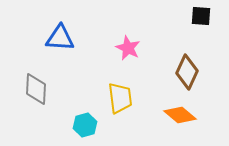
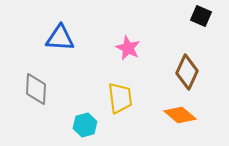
black square: rotated 20 degrees clockwise
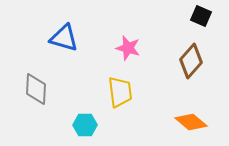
blue triangle: moved 4 px right; rotated 12 degrees clockwise
pink star: rotated 10 degrees counterclockwise
brown diamond: moved 4 px right, 11 px up; rotated 16 degrees clockwise
yellow trapezoid: moved 6 px up
orange diamond: moved 11 px right, 7 px down
cyan hexagon: rotated 15 degrees clockwise
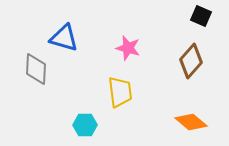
gray diamond: moved 20 px up
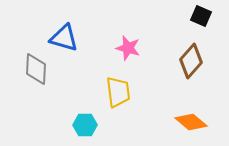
yellow trapezoid: moved 2 px left
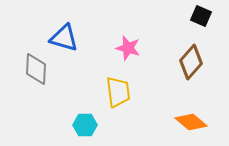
brown diamond: moved 1 px down
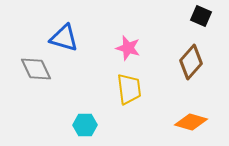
gray diamond: rotated 28 degrees counterclockwise
yellow trapezoid: moved 11 px right, 3 px up
orange diamond: rotated 24 degrees counterclockwise
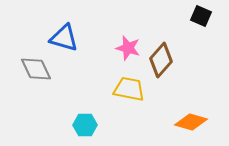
brown diamond: moved 30 px left, 2 px up
yellow trapezoid: rotated 72 degrees counterclockwise
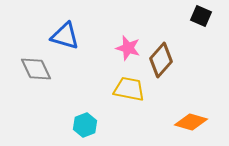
blue triangle: moved 1 px right, 2 px up
cyan hexagon: rotated 20 degrees counterclockwise
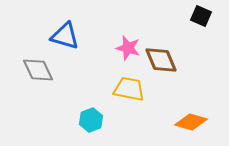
brown diamond: rotated 64 degrees counterclockwise
gray diamond: moved 2 px right, 1 px down
cyan hexagon: moved 6 px right, 5 px up
